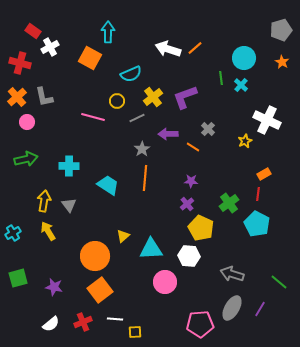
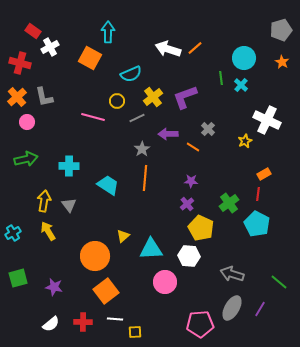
orange square at (100, 290): moved 6 px right, 1 px down
red cross at (83, 322): rotated 24 degrees clockwise
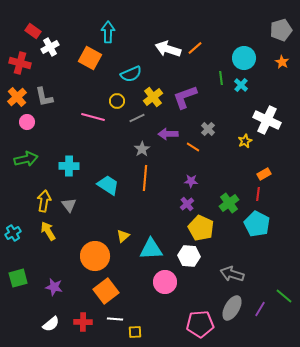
green line at (279, 282): moved 5 px right, 14 px down
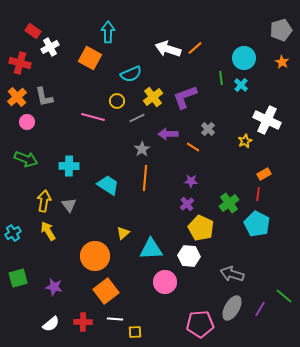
green arrow at (26, 159): rotated 35 degrees clockwise
yellow triangle at (123, 236): moved 3 px up
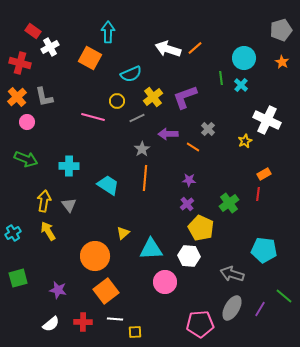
purple star at (191, 181): moved 2 px left, 1 px up
cyan pentagon at (257, 224): moved 7 px right, 26 px down; rotated 20 degrees counterclockwise
purple star at (54, 287): moved 4 px right, 3 px down
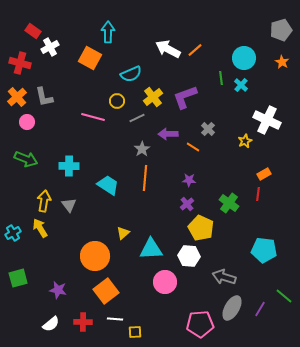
orange line at (195, 48): moved 2 px down
white arrow at (168, 49): rotated 10 degrees clockwise
green cross at (229, 203): rotated 18 degrees counterclockwise
yellow arrow at (48, 231): moved 8 px left, 3 px up
gray arrow at (232, 274): moved 8 px left, 3 px down
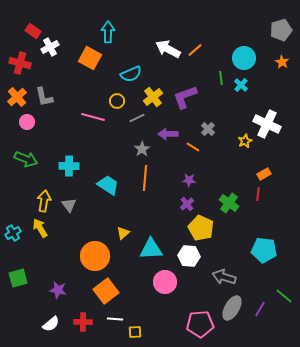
white cross at (267, 120): moved 4 px down
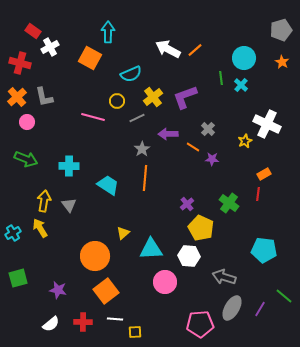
purple star at (189, 180): moved 23 px right, 21 px up
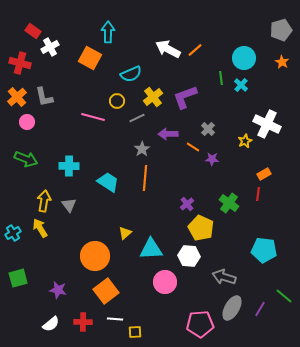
cyan trapezoid at (108, 185): moved 3 px up
yellow triangle at (123, 233): moved 2 px right
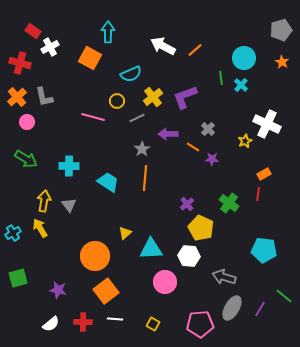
white arrow at (168, 49): moved 5 px left, 3 px up
green arrow at (26, 159): rotated 10 degrees clockwise
yellow square at (135, 332): moved 18 px right, 8 px up; rotated 32 degrees clockwise
